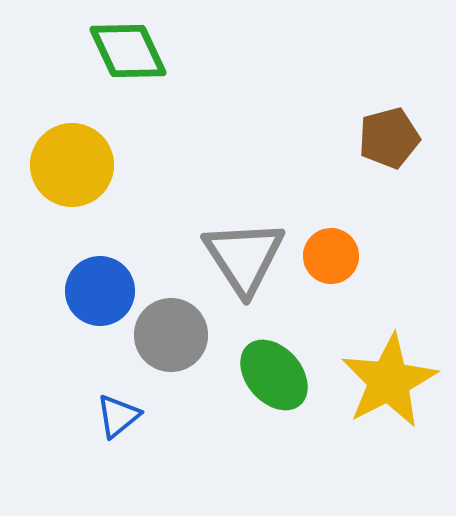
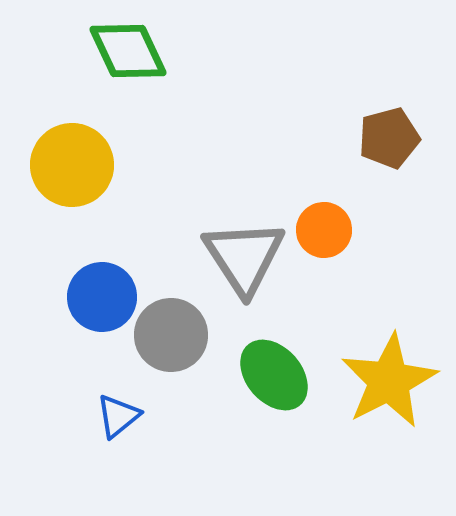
orange circle: moved 7 px left, 26 px up
blue circle: moved 2 px right, 6 px down
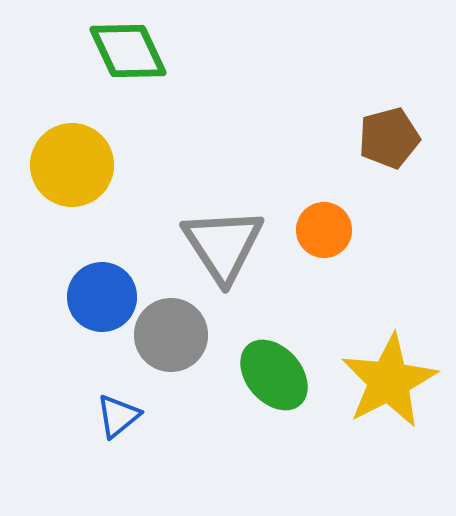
gray triangle: moved 21 px left, 12 px up
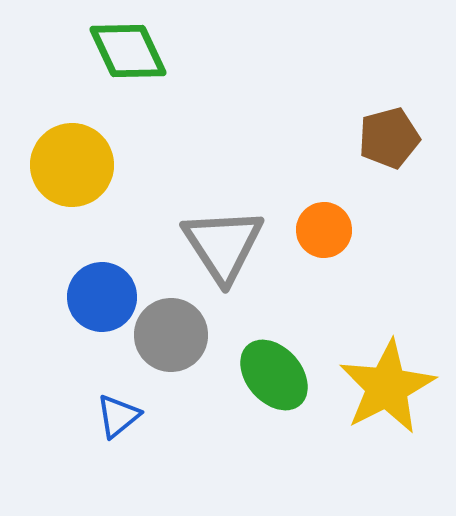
yellow star: moved 2 px left, 6 px down
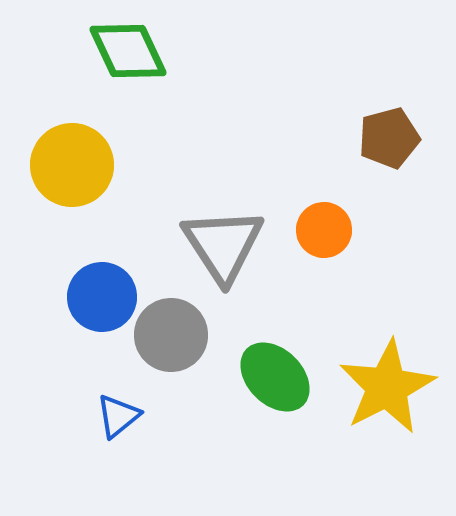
green ellipse: moved 1 px right, 2 px down; rotated 4 degrees counterclockwise
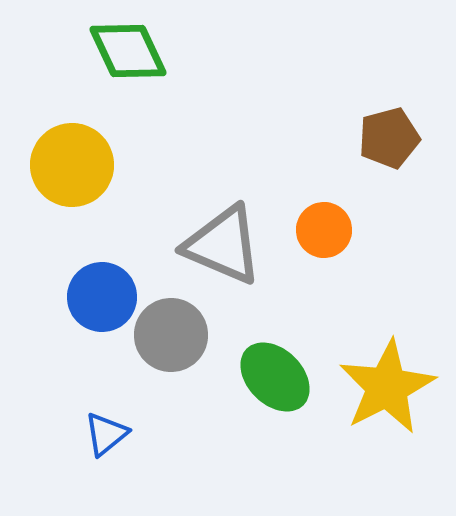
gray triangle: rotated 34 degrees counterclockwise
blue triangle: moved 12 px left, 18 px down
